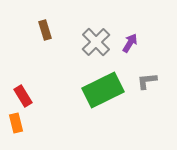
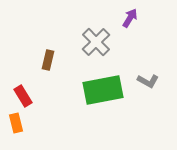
brown rectangle: moved 3 px right, 30 px down; rotated 30 degrees clockwise
purple arrow: moved 25 px up
gray L-shape: moved 1 px right; rotated 145 degrees counterclockwise
green rectangle: rotated 15 degrees clockwise
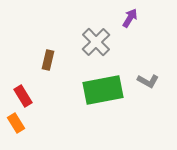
orange rectangle: rotated 18 degrees counterclockwise
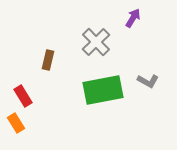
purple arrow: moved 3 px right
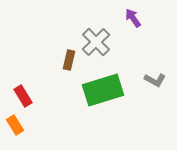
purple arrow: rotated 66 degrees counterclockwise
brown rectangle: moved 21 px right
gray L-shape: moved 7 px right, 1 px up
green rectangle: rotated 6 degrees counterclockwise
orange rectangle: moved 1 px left, 2 px down
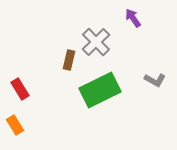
green rectangle: moved 3 px left; rotated 9 degrees counterclockwise
red rectangle: moved 3 px left, 7 px up
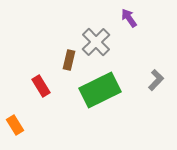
purple arrow: moved 4 px left
gray L-shape: moved 1 px right; rotated 75 degrees counterclockwise
red rectangle: moved 21 px right, 3 px up
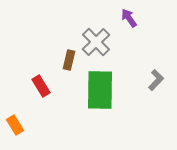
green rectangle: rotated 63 degrees counterclockwise
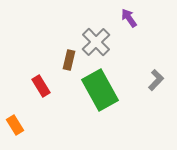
green rectangle: rotated 30 degrees counterclockwise
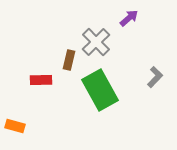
purple arrow: rotated 84 degrees clockwise
gray L-shape: moved 1 px left, 3 px up
red rectangle: moved 6 px up; rotated 60 degrees counterclockwise
orange rectangle: moved 1 px down; rotated 42 degrees counterclockwise
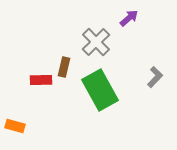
brown rectangle: moved 5 px left, 7 px down
